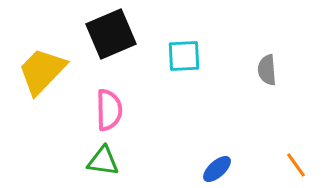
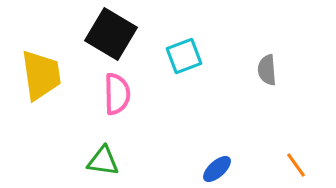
black square: rotated 36 degrees counterclockwise
cyan square: rotated 18 degrees counterclockwise
yellow trapezoid: moved 1 px left, 4 px down; rotated 128 degrees clockwise
pink semicircle: moved 8 px right, 16 px up
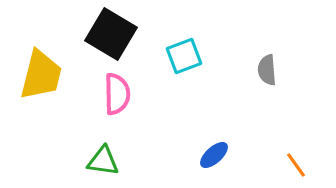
yellow trapezoid: rotated 22 degrees clockwise
blue ellipse: moved 3 px left, 14 px up
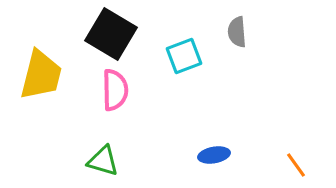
gray semicircle: moved 30 px left, 38 px up
pink semicircle: moved 2 px left, 4 px up
blue ellipse: rotated 32 degrees clockwise
green triangle: rotated 8 degrees clockwise
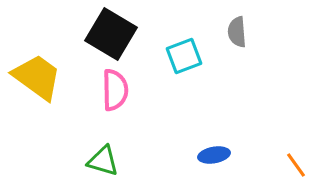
yellow trapezoid: moved 4 px left, 2 px down; rotated 68 degrees counterclockwise
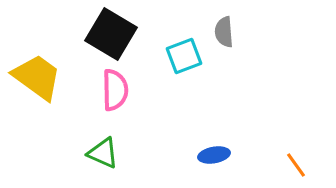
gray semicircle: moved 13 px left
green triangle: moved 8 px up; rotated 8 degrees clockwise
